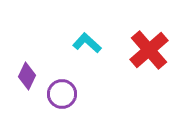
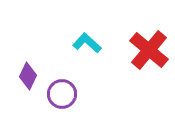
red cross: rotated 9 degrees counterclockwise
purple diamond: moved 1 px right
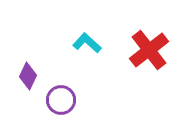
red cross: rotated 12 degrees clockwise
purple circle: moved 1 px left, 6 px down
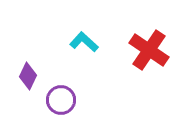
cyan L-shape: moved 3 px left, 1 px up
red cross: rotated 18 degrees counterclockwise
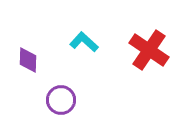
purple diamond: moved 16 px up; rotated 24 degrees counterclockwise
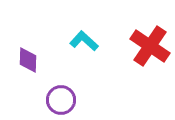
cyan L-shape: moved 1 px up
red cross: moved 1 px right, 4 px up
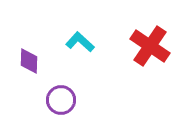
cyan L-shape: moved 4 px left, 1 px down
purple diamond: moved 1 px right, 1 px down
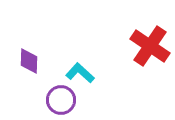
cyan L-shape: moved 31 px down
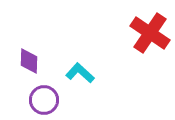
red cross: moved 13 px up
purple circle: moved 17 px left
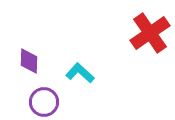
red cross: rotated 21 degrees clockwise
purple circle: moved 2 px down
